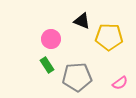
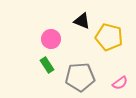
yellow pentagon: rotated 12 degrees clockwise
gray pentagon: moved 3 px right
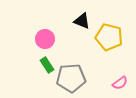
pink circle: moved 6 px left
gray pentagon: moved 9 px left, 1 px down
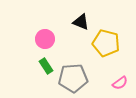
black triangle: moved 1 px left, 1 px down
yellow pentagon: moved 3 px left, 6 px down
green rectangle: moved 1 px left, 1 px down
gray pentagon: moved 2 px right
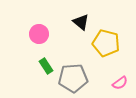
black triangle: rotated 18 degrees clockwise
pink circle: moved 6 px left, 5 px up
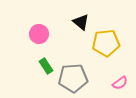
yellow pentagon: rotated 20 degrees counterclockwise
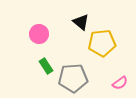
yellow pentagon: moved 4 px left
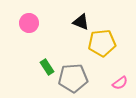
black triangle: rotated 18 degrees counterclockwise
pink circle: moved 10 px left, 11 px up
green rectangle: moved 1 px right, 1 px down
